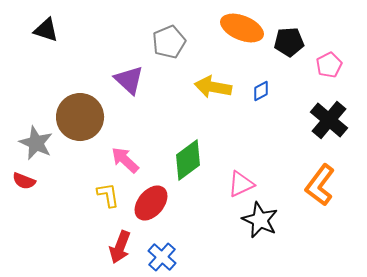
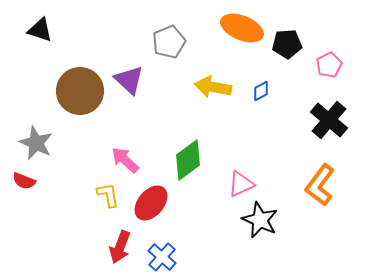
black triangle: moved 6 px left
black pentagon: moved 2 px left, 2 px down
brown circle: moved 26 px up
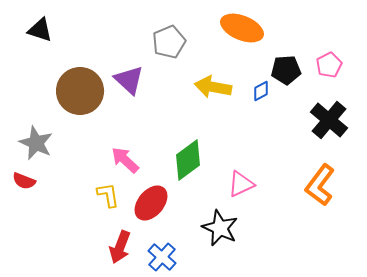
black pentagon: moved 1 px left, 26 px down
black star: moved 40 px left, 8 px down
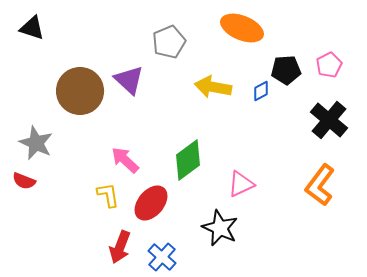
black triangle: moved 8 px left, 2 px up
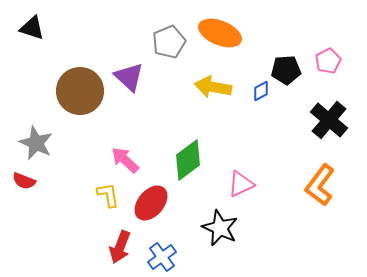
orange ellipse: moved 22 px left, 5 px down
pink pentagon: moved 1 px left, 4 px up
purple triangle: moved 3 px up
blue cross: rotated 12 degrees clockwise
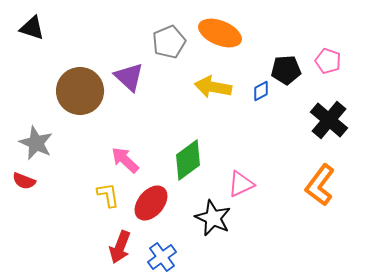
pink pentagon: rotated 25 degrees counterclockwise
black star: moved 7 px left, 10 px up
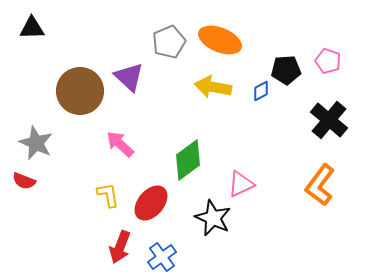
black triangle: rotated 20 degrees counterclockwise
orange ellipse: moved 7 px down
pink arrow: moved 5 px left, 16 px up
